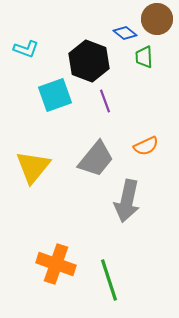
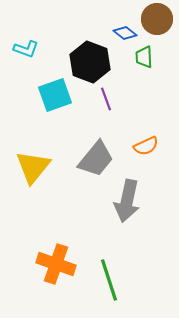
black hexagon: moved 1 px right, 1 px down
purple line: moved 1 px right, 2 px up
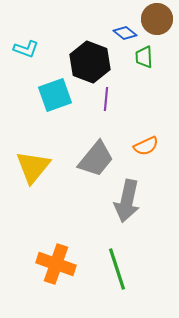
purple line: rotated 25 degrees clockwise
green line: moved 8 px right, 11 px up
